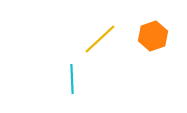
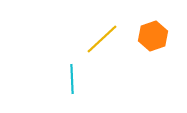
yellow line: moved 2 px right
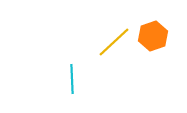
yellow line: moved 12 px right, 3 px down
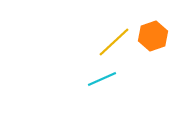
cyan line: moved 30 px right; rotated 68 degrees clockwise
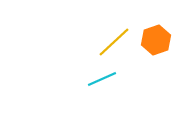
orange hexagon: moved 3 px right, 4 px down
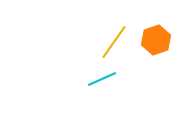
yellow line: rotated 12 degrees counterclockwise
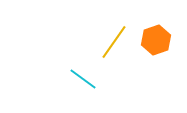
cyan line: moved 19 px left; rotated 60 degrees clockwise
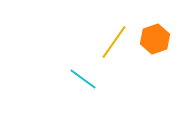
orange hexagon: moved 1 px left, 1 px up
